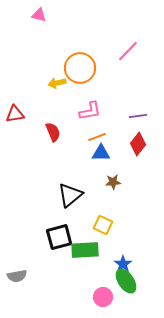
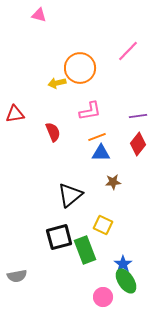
green rectangle: rotated 72 degrees clockwise
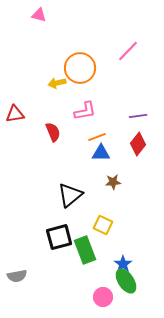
pink L-shape: moved 5 px left
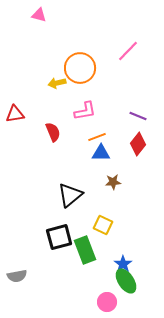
purple line: rotated 30 degrees clockwise
pink circle: moved 4 px right, 5 px down
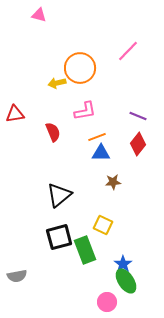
black triangle: moved 11 px left
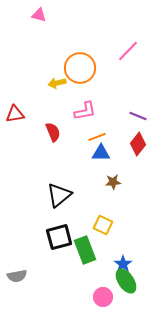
pink circle: moved 4 px left, 5 px up
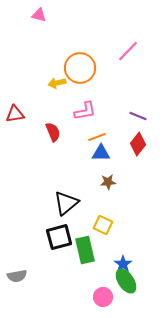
brown star: moved 5 px left
black triangle: moved 7 px right, 8 px down
green rectangle: rotated 8 degrees clockwise
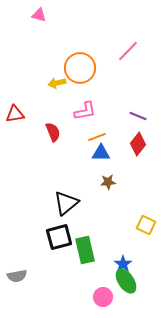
yellow square: moved 43 px right
